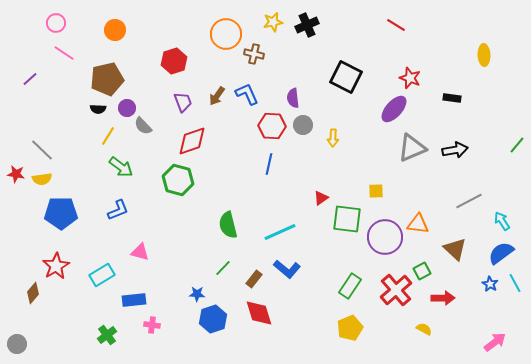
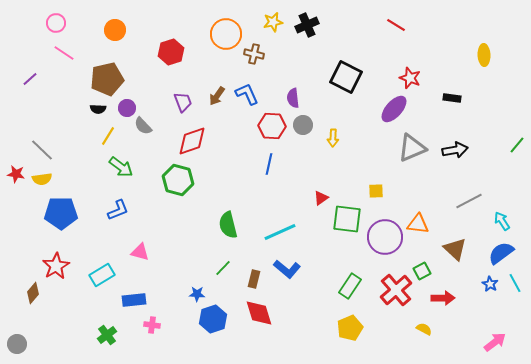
red hexagon at (174, 61): moved 3 px left, 9 px up
brown rectangle at (254, 279): rotated 24 degrees counterclockwise
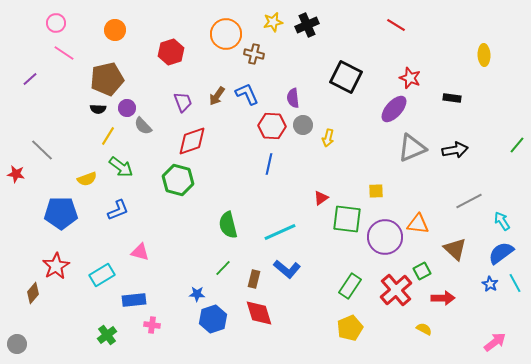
yellow arrow at (333, 138): moved 5 px left; rotated 12 degrees clockwise
yellow semicircle at (42, 179): moved 45 px right; rotated 12 degrees counterclockwise
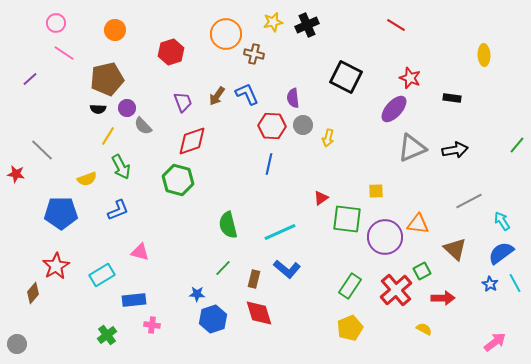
green arrow at (121, 167): rotated 25 degrees clockwise
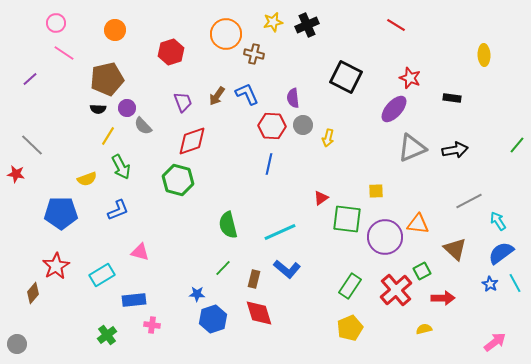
gray line at (42, 150): moved 10 px left, 5 px up
cyan arrow at (502, 221): moved 4 px left
yellow semicircle at (424, 329): rotated 42 degrees counterclockwise
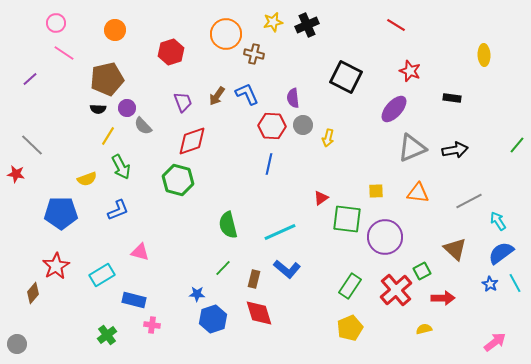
red star at (410, 78): moved 7 px up
orange triangle at (418, 224): moved 31 px up
blue rectangle at (134, 300): rotated 20 degrees clockwise
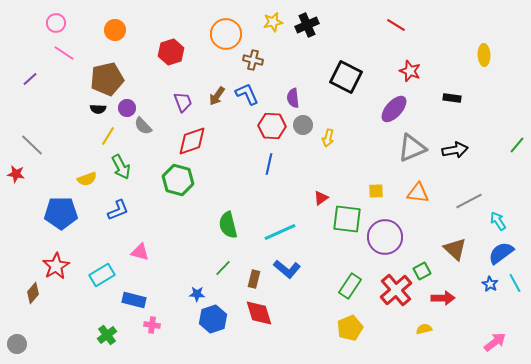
brown cross at (254, 54): moved 1 px left, 6 px down
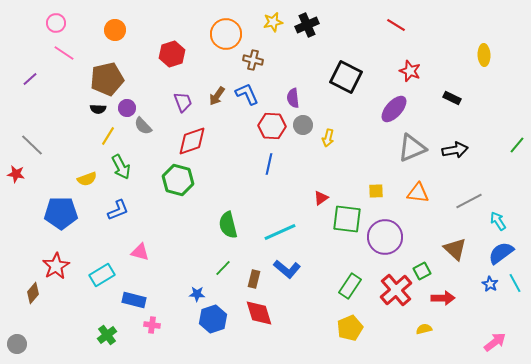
red hexagon at (171, 52): moved 1 px right, 2 px down
black rectangle at (452, 98): rotated 18 degrees clockwise
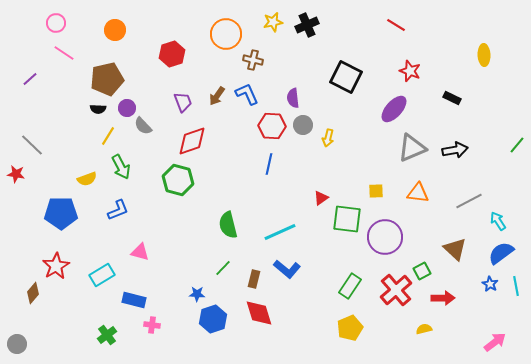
cyan line at (515, 283): moved 1 px right, 3 px down; rotated 18 degrees clockwise
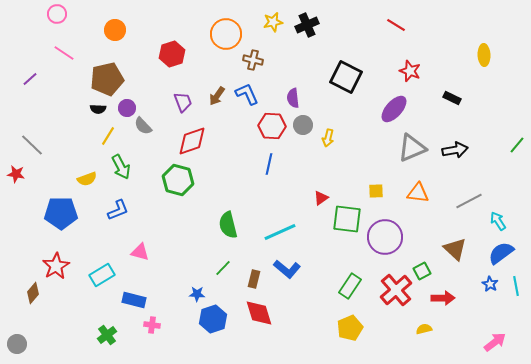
pink circle at (56, 23): moved 1 px right, 9 px up
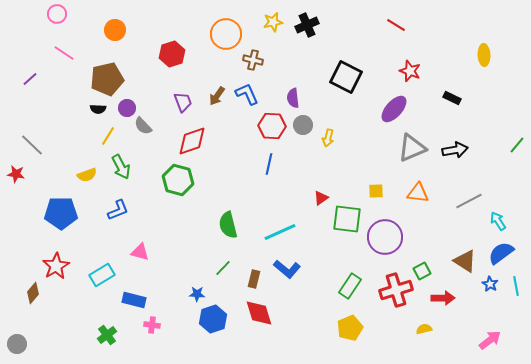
yellow semicircle at (87, 179): moved 4 px up
brown triangle at (455, 249): moved 10 px right, 12 px down; rotated 10 degrees counterclockwise
red cross at (396, 290): rotated 24 degrees clockwise
pink arrow at (495, 342): moved 5 px left, 2 px up
